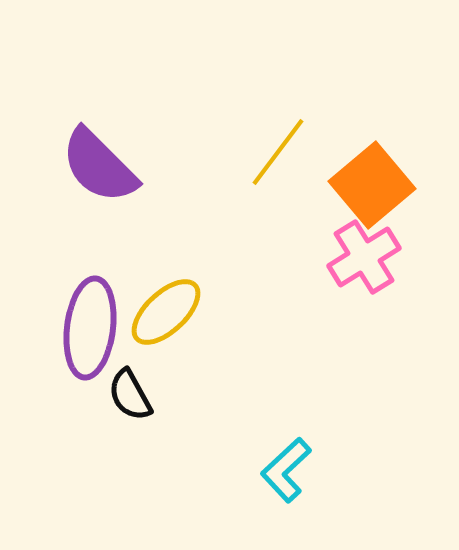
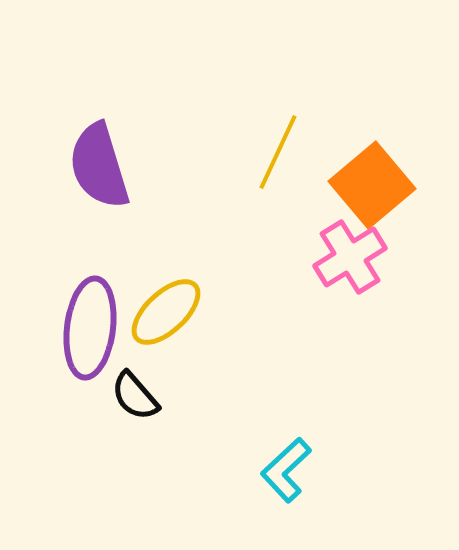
yellow line: rotated 12 degrees counterclockwise
purple semicircle: rotated 28 degrees clockwise
pink cross: moved 14 px left
black semicircle: moved 5 px right, 1 px down; rotated 12 degrees counterclockwise
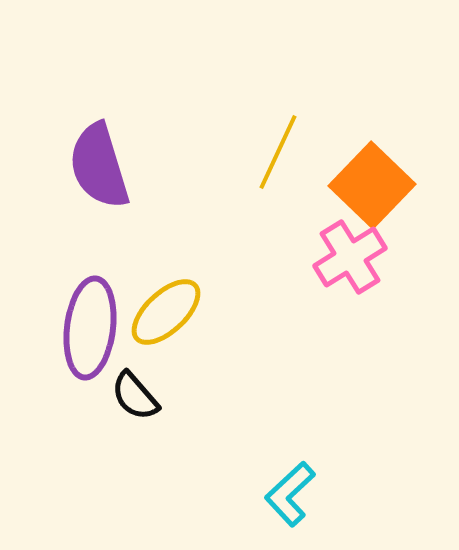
orange square: rotated 6 degrees counterclockwise
cyan L-shape: moved 4 px right, 24 px down
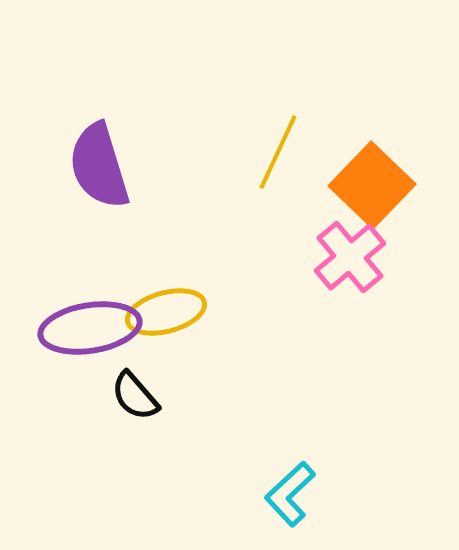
pink cross: rotated 8 degrees counterclockwise
yellow ellipse: rotated 28 degrees clockwise
purple ellipse: rotated 74 degrees clockwise
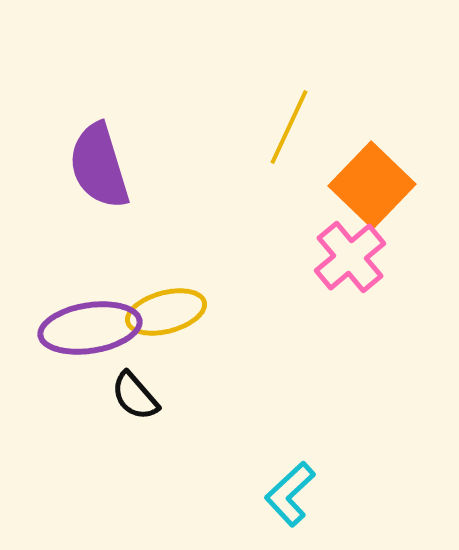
yellow line: moved 11 px right, 25 px up
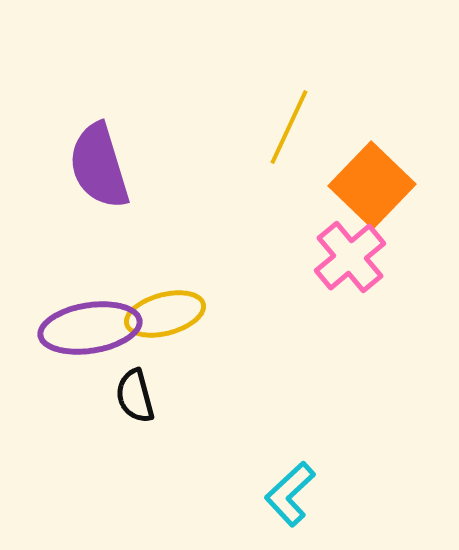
yellow ellipse: moved 1 px left, 2 px down
black semicircle: rotated 26 degrees clockwise
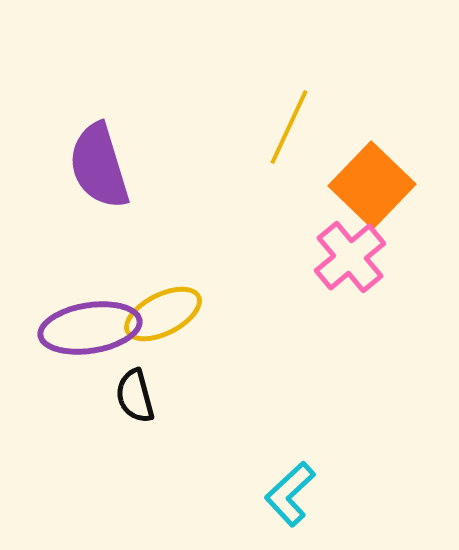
yellow ellipse: moved 2 px left; rotated 12 degrees counterclockwise
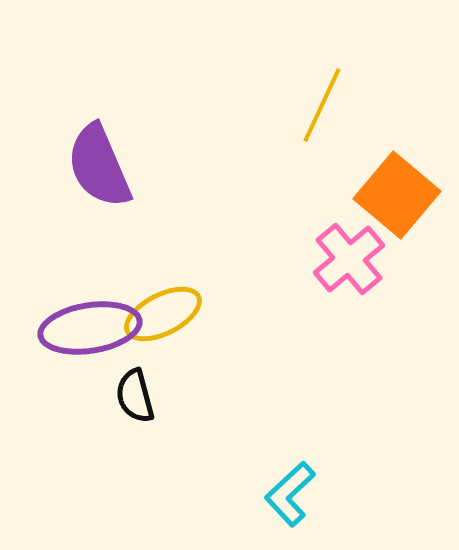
yellow line: moved 33 px right, 22 px up
purple semicircle: rotated 6 degrees counterclockwise
orange square: moved 25 px right, 10 px down; rotated 4 degrees counterclockwise
pink cross: moved 1 px left, 2 px down
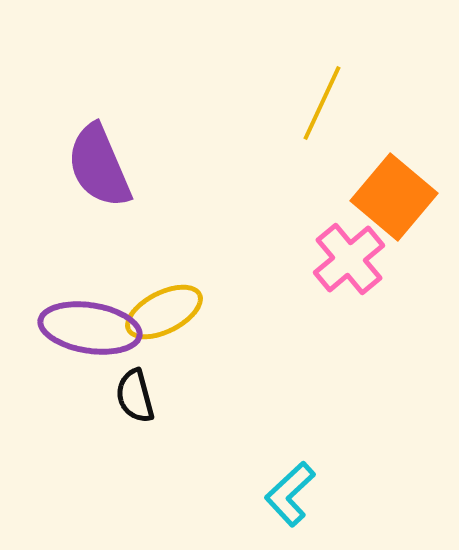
yellow line: moved 2 px up
orange square: moved 3 px left, 2 px down
yellow ellipse: moved 1 px right, 2 px up
purple ellipse: rotated 18 degrees clockwise
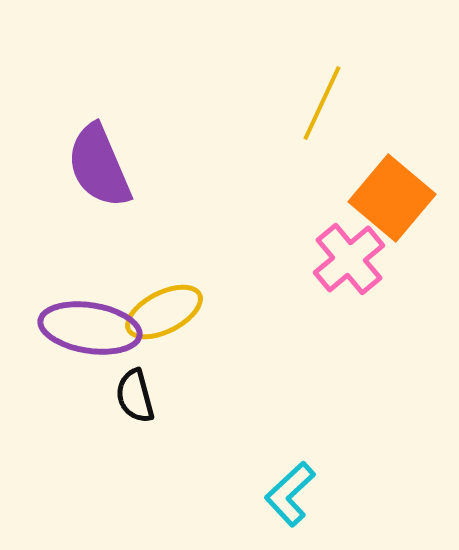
orange square: moved 2 px left, 1 px down
